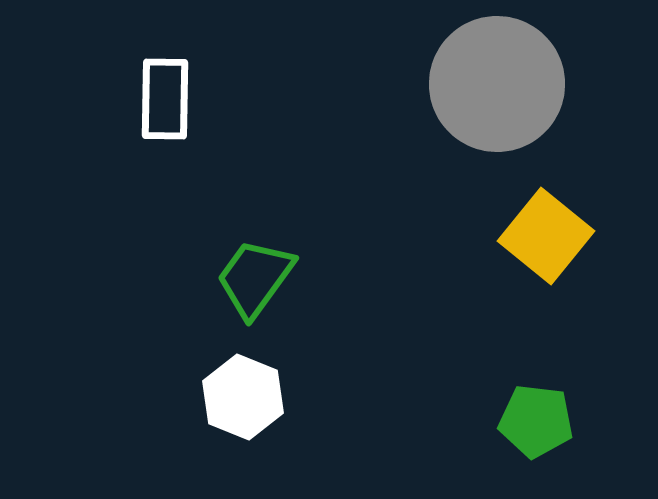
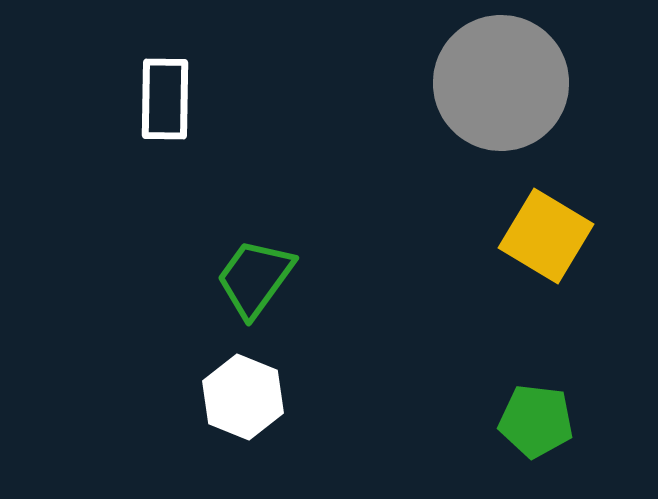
gray circle: moved 4 px right, 1 px up
yellow square: rotated 8 degrees counterclockwise
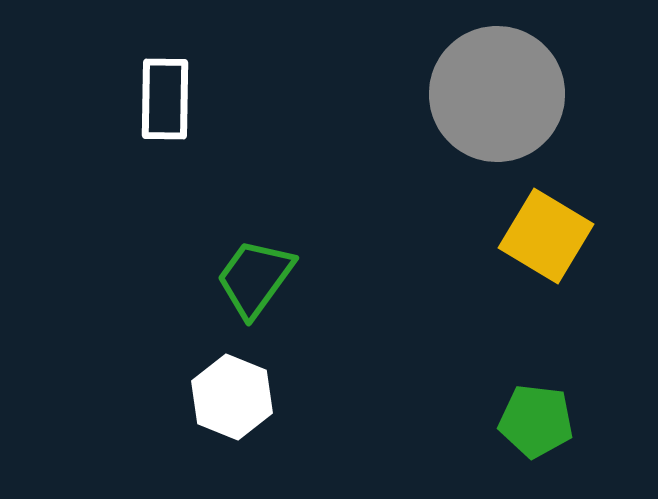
gray circle: moved 4 px left, 11 px down
white hexagon: moved 11 px left
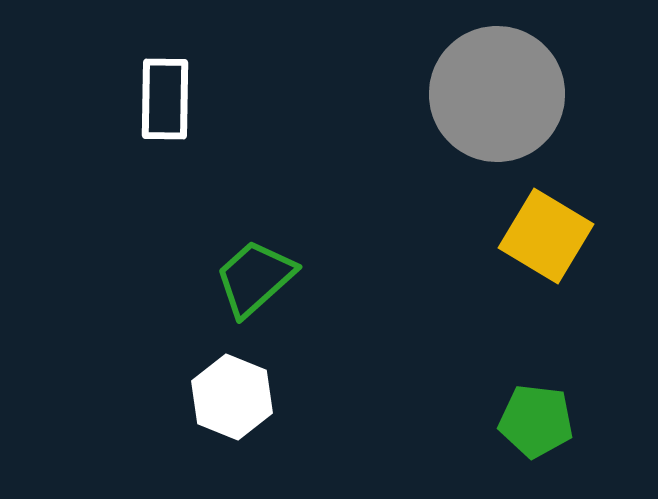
green trapezoid: rotated 12 degrees clockwise
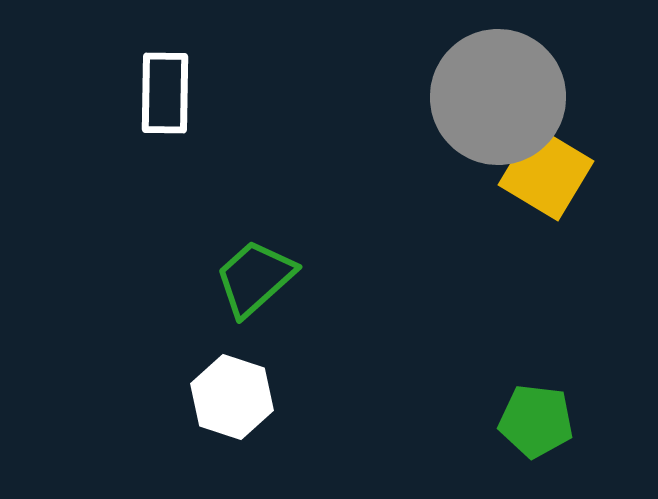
gray circle: moved 1 px right, 3 px down
white rectangle: moved 6 px up
yellow square: moved 63 px up
white hexagon: rotated 4 degrees counterclockwise
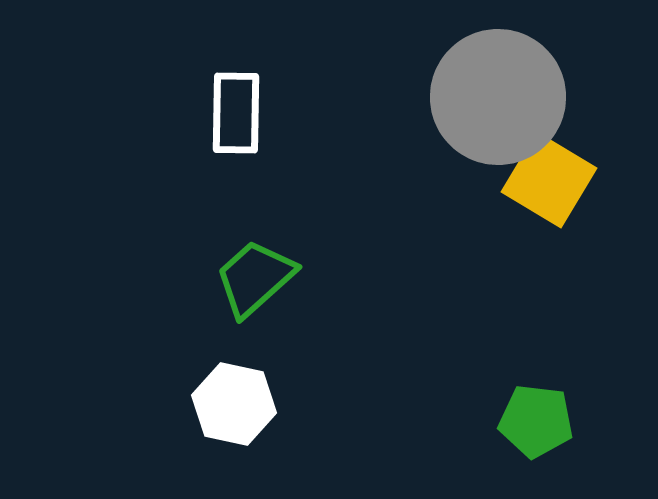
white rectangle: moved 71 px right, 20 px down
yellow square: moved 3 px right, 7 px down
white hexagon: moved 2 px right, 7 px down; rotated 6 degrees counterclockwise
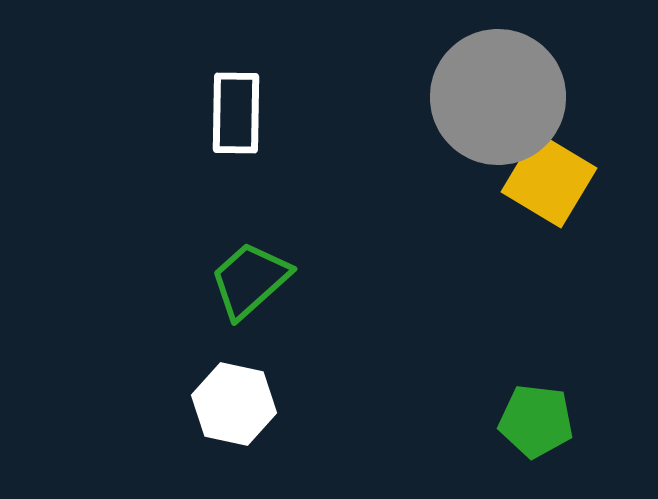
green trapezoid: moved 5 px left, 2 px down
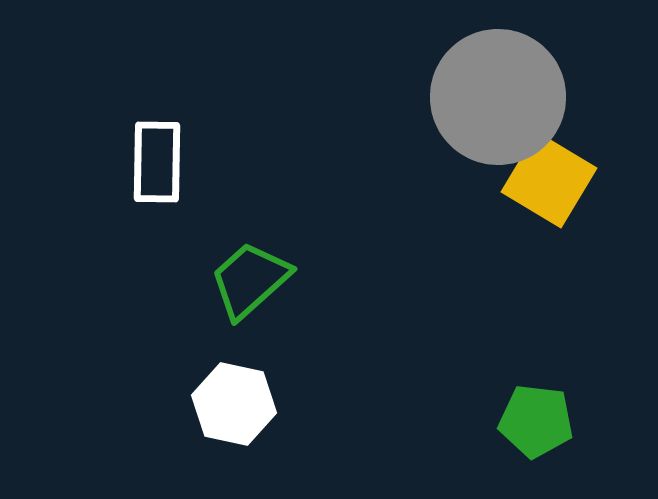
white rectangle: moved 79 px left, 49 px down
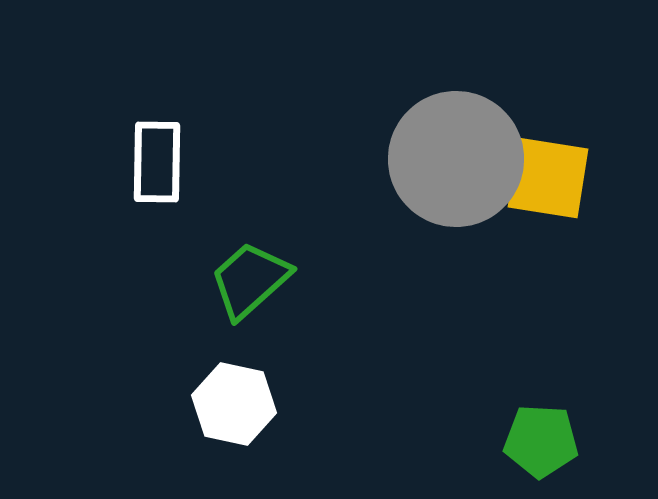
gray circle: moved 42 px left, 62 px down
yellow square: moved 1 px left, 2 px up; rotated 22 degrees counterclockwise
green pentagon: moved 5 px right, 20 px down; rotated 4 degrees counterclockwise
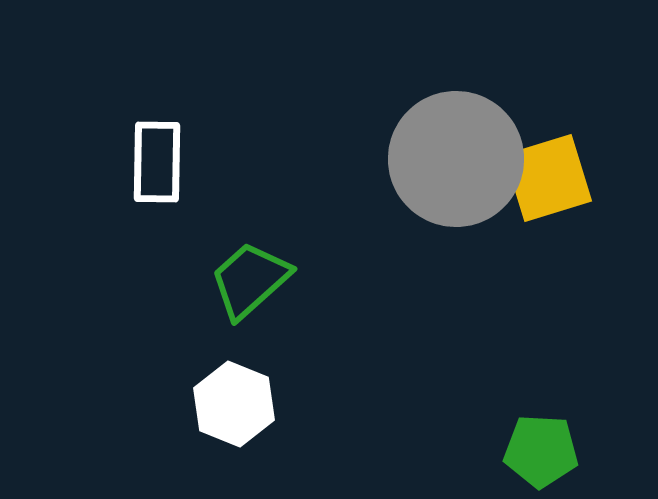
yellow square: rotated 26 degrees counterclockwise
white hexagon: rotated 10 degrees clockwise
green pentagon: moved 10 px down
